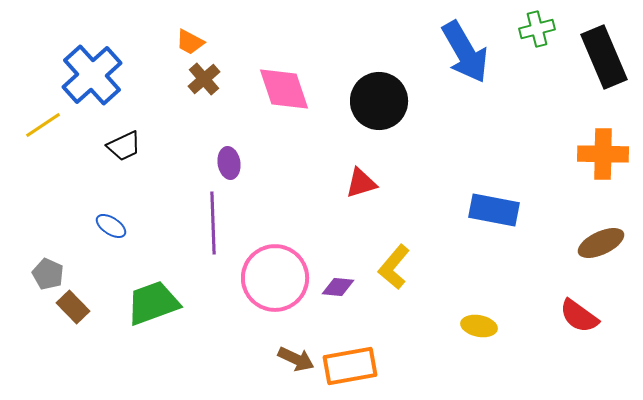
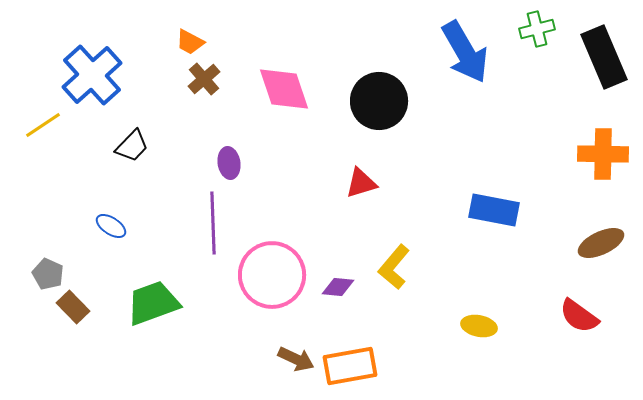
black trapezoid: moved 8 px right; rotated 21 degrees counterclockwise
pink circle: moved 3 px left, 3 px up
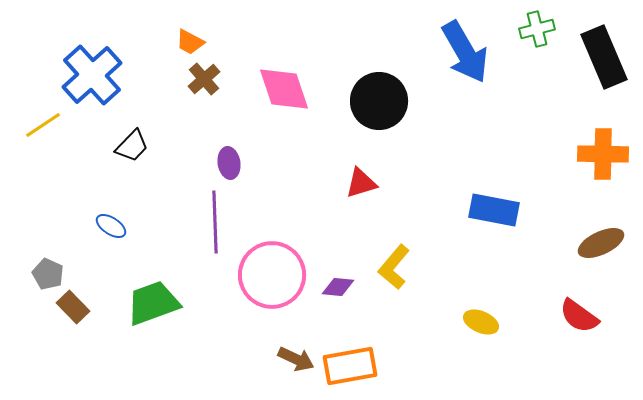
purple line: moved 2 px right, 1 px up
yellow ellipse: moved 2 px right, 4 px up; rotated 12 degrees clockwise
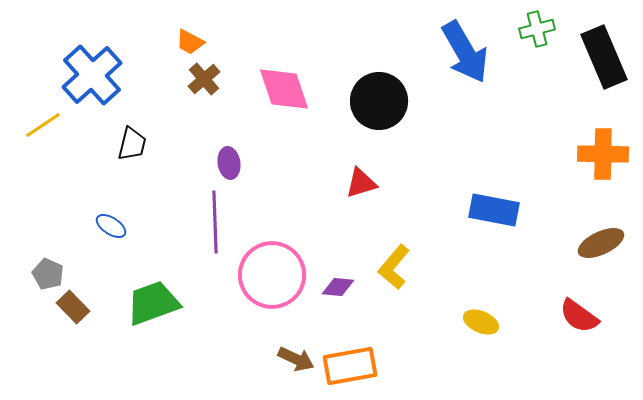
black trapezoid: moved 2 px up; rotated 30 degrees counterclockwise
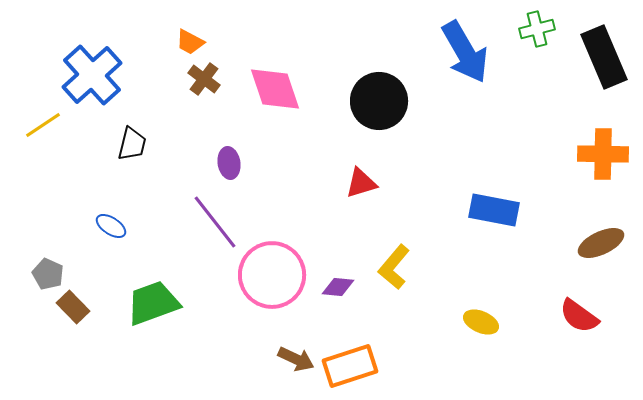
brown cross: rotated 12 degrees counterclockwise
pink diamond: moved 9 px left
purple line: rotated 36 degrees counterclockwise
orange rectangle: rotated 8 degrees counterclockwise
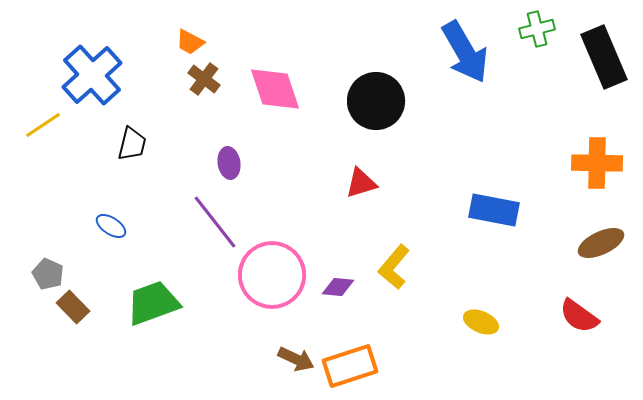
black circle: moved 3 px left
orange cross: moved 6 px left, 9 px down
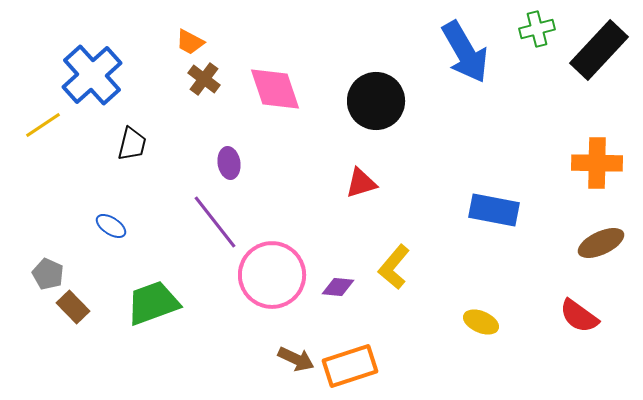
black rectangle: moved 5 px left, 7 px up; rotated 66 degrees clockwise
